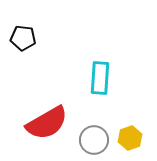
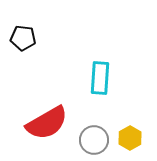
yellow hexagon: rotated 10 degrees counterclockwise
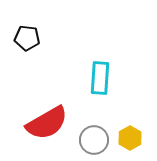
black pentagon: moved 4 px right
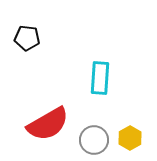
red semicircle: moved 1 px right, 1 px down
